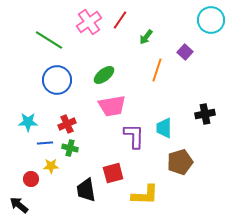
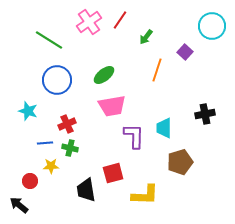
cyan circle: moved 1 px right, 6 px down
cyan star: moved 11 px up; rotated 18 degrees clockwise
red circle: moved 1 px left, 2 px down
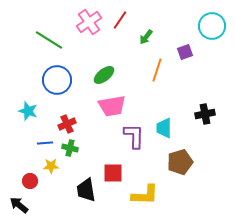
purple square: rotated 28 degrees clockwise
red square: rotated 15 degrees clockwise
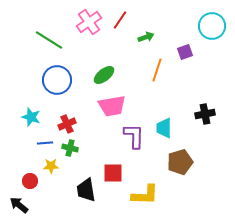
green arrow: rotated 147 degrees counterclockwise
cyan star: moved 3 px right, 6 px down
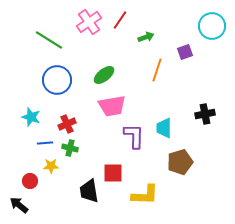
black trapezoid: moved 3 px right, 1 px down
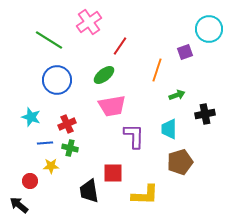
red line: moved 26 px down
cyan circle: moved 3 px left, 3 px down
green arrow: moved 31 px right, 58 px down
cyan trapezoid: moved 5 px right, 1 px down
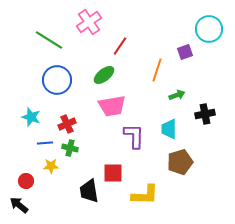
red circle: moved 4 px left
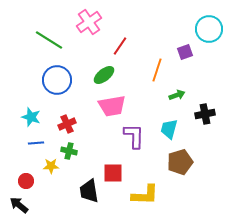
cyan trapezoid: rotated 15 degrees clockwise
blue line: moved 9 px left
green cross: moved 1 px left, 3 px down
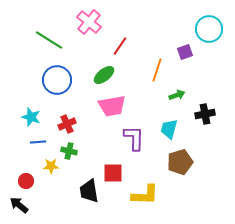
pink cross: rotated 15 degrees counterclockwise
purple L-shape: moved 2 px down
blue line: moved 2 px right, 1 px up
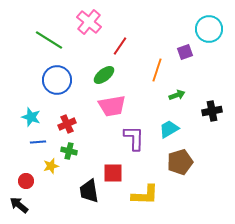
black cross: moved 7 px right, 3 px up
cyan trapezoid: rotated 45 degrees clockwise
yellow star: rotated 14 degrees counterclockwise
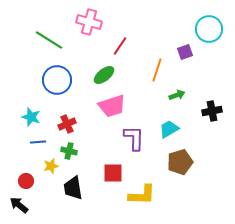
pink cross: rotated 25 degrees counterclockwise
pink trapezoid: rotated 8 degrees counterclockwise
black trapezoid: moved 16 px left, 3 px up
yellow L-shape: moved 3 px left
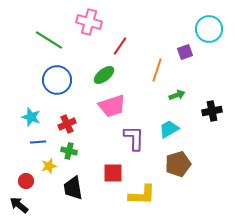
brown pentagon: moved 2 px left, 2 px down
yellow star: moved 2 px left
